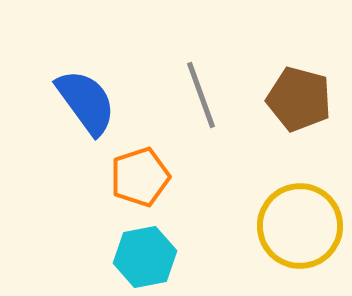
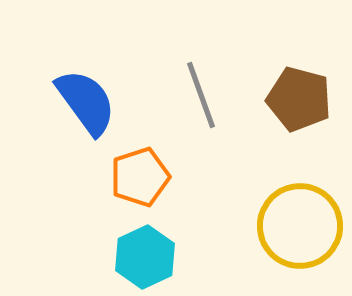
cyan hexagon: rotated 14 degrees counterclockwise
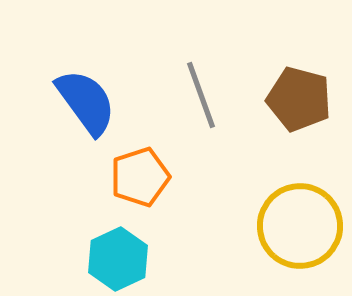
cyan hexagon: moved 27 px left, 2 px down
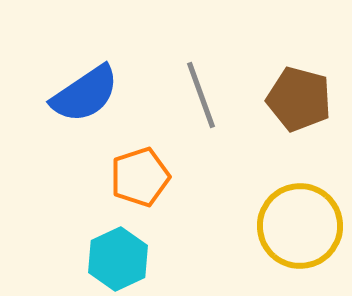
blue semicircle: moved 1 px left, 8 px up; rotated 92 degrees clockwise
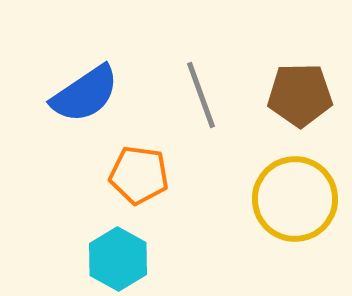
brown pentagon: moved 1 px right, 4 px up; rotated 16 degrees counterclockwise
orange pentagon: moved 1 px left, 2 px up; rotated 26 degrees clockwise
yellow circle: moved 5 px left, 27 px up
cyan hexagon: rotated 6 degrees counterclockwise
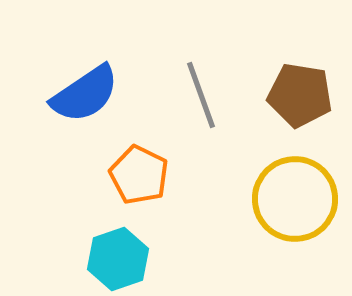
brown pentagon: rotated 10 degrees clockwise
orange pentagon: rotated 18 degrees clockwise
cyan hexagon: rotated 12 degrees clockwise
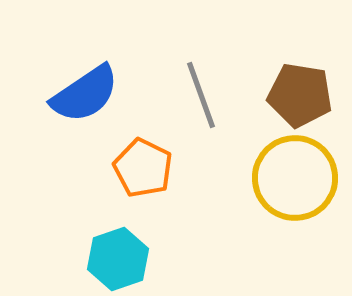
orange pentagon: moved 4 px right, 7 px up
yellow circle: moved 21 px up
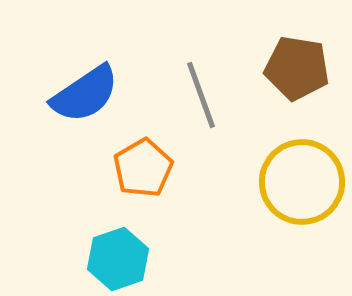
brown pentagon: moved 3 px left, 27 px up
orange pentagon: rotated 16 degrees clockwise
yellow circle: moved 7 px right, 4 px down
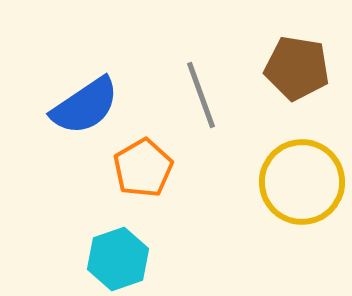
blue semicircle: moved 12 px down
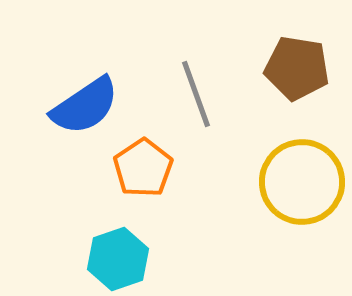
gray line: moved 5 px left, 1 px up
orange pentagon: rotated 4 degrees counterclockwise
